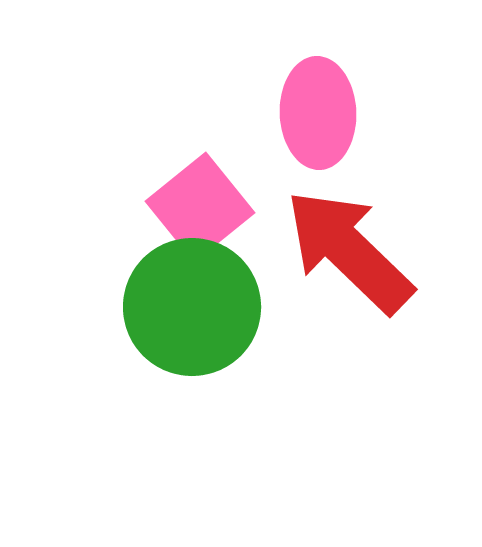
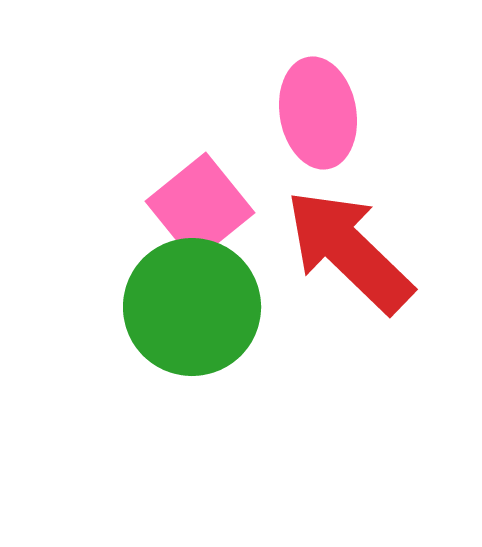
pink ellipse: rotated 8 degrees counterclockwise
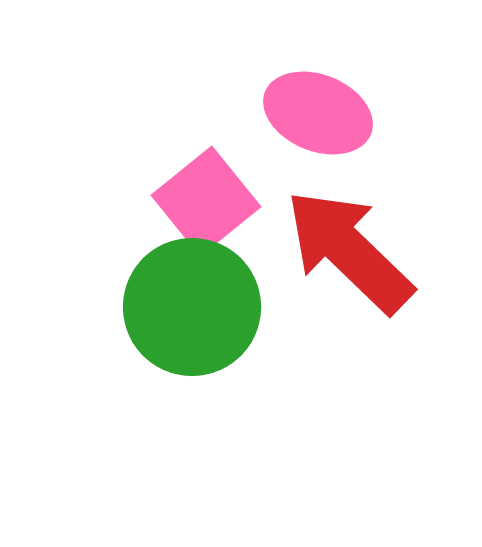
pink ellipse: rotated 58 degrees counterclockwise
pink square: moved 6 px right, 6 px up
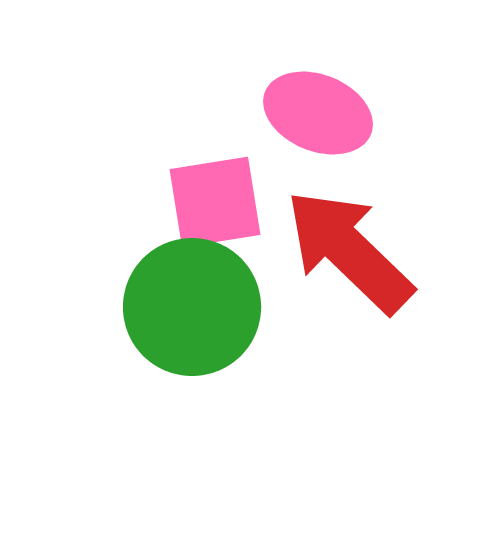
pink square: moved 9 px right, 1 px down; rotated 30 degrees clockwise
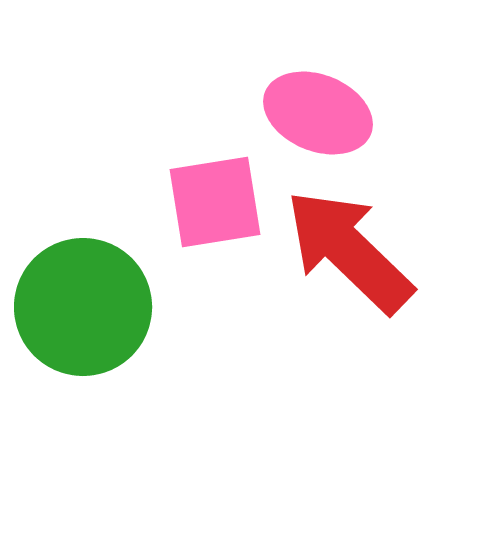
green circle: moved 109 px left
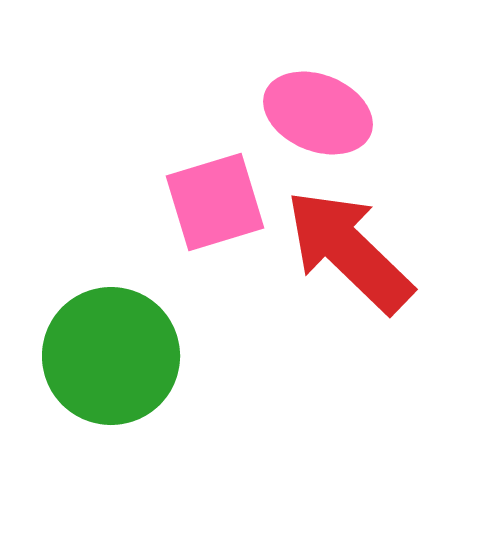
pink square: rotated 8 degrees counterclockwise
green circle: moved 28 px right, 49 px down
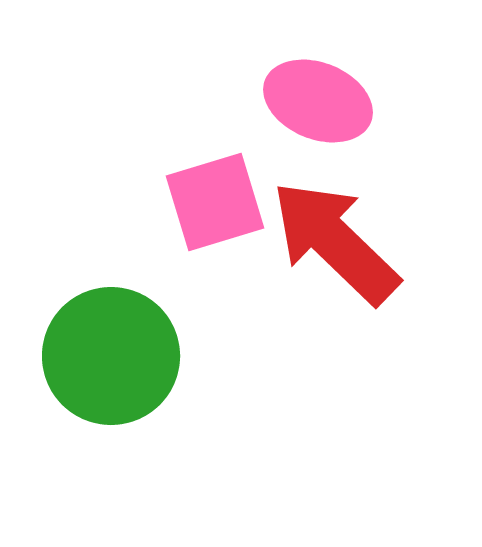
pink ellipse: moved 12 px up
red arrow: moved 14 px left, 9 px up
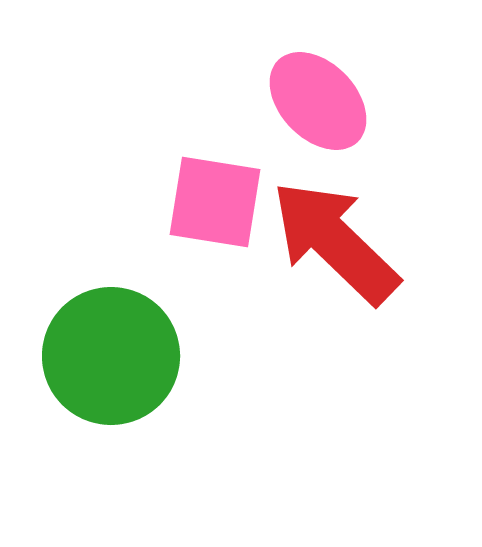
pink ellipse: rotated 24 degrees clockwise
pink square: rotated 26 degrees clockwise
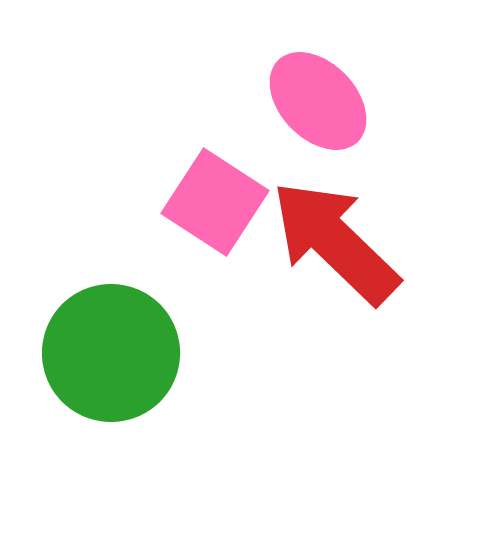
pink square: rotated 24 degrees clockwise
green circle: moved 3 px up
